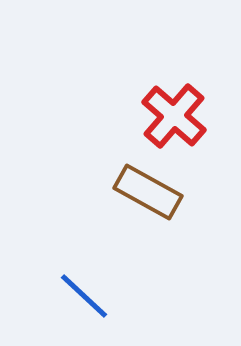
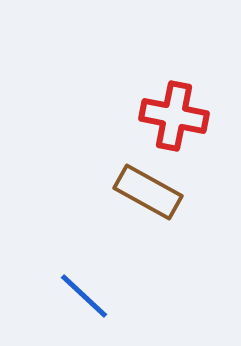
red cross: rotated 30 degrees counterclockwise
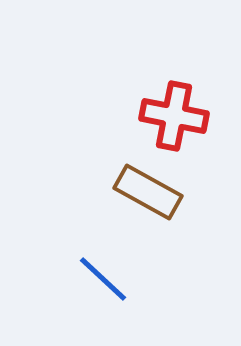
blue line: moved 19 px right, 17 px up
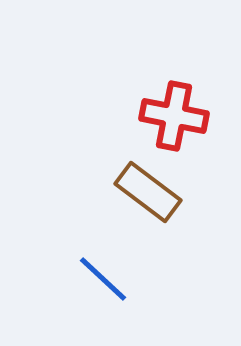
brown rectangle: rotated 8 degrees clockwise
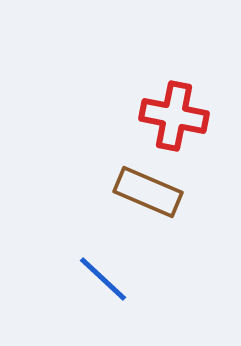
brown rectangle: rotated 14 degrees counterclockwise
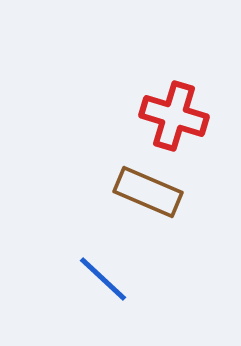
red cross: rotated 6 degrees clockwise
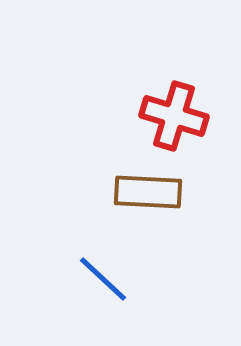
brown rectangle: rotated 20 degrees counterclockwise
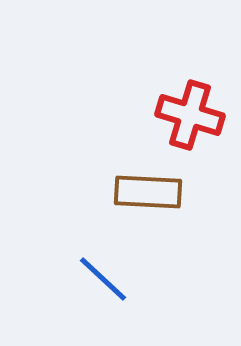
red cross: moved 16 px right, 1 px up
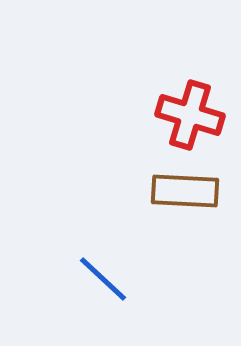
brown rectangle: moved 37 px right, 1 px up
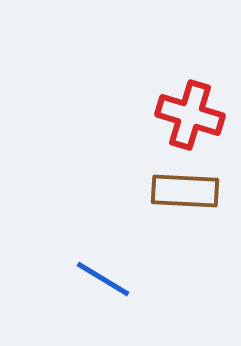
blue line: rotated 12 degrees counterclockwise
